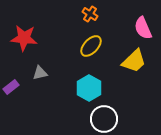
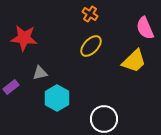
pink semicircle: moved 2 px right
cyan hexagon: moved 32 px left, 10 px down
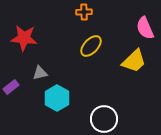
orange cross: moved 6 px left, 2 px up; rotated 35 degrees counterclockwise
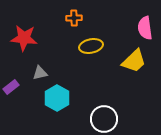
orange cross: moved 10 px left, 6 px down
pink semicircle: rotated 15 degrees clockwise
yellow ellipse: rotated 35 degrees clockwise
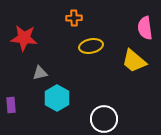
yellow trapezoid: rotated 84 degrees clockwise
purple rectangle: moved 18 px down; rotated 56 degrees counterclockwise
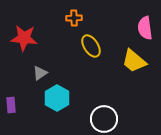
yellow ellipse: rotated 70 degrees clockwise
gray triangle: rotated 21 degrees counterclockwise
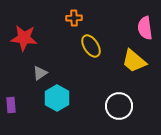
white circle: moved 15 px right, 13 px up
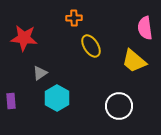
purple rectangle: moved 4 px up
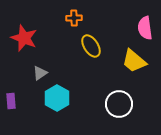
red star: rotated 16 degrees clockwise
white circle: moved 2 px up
